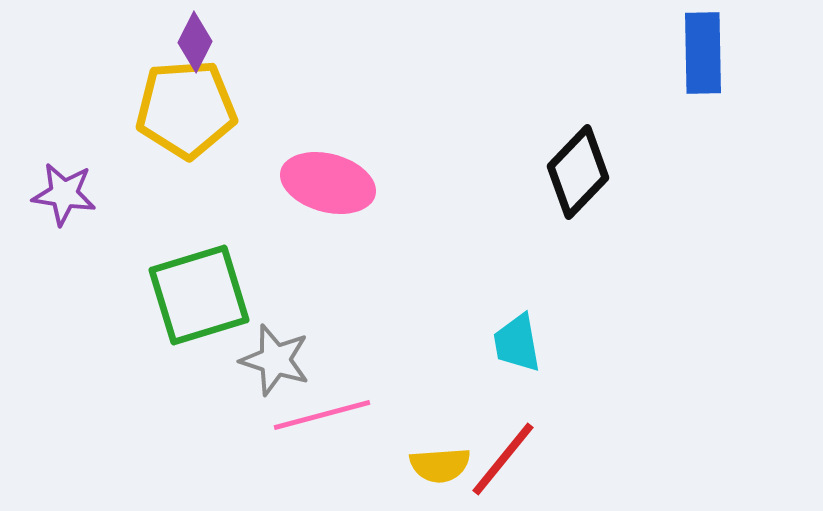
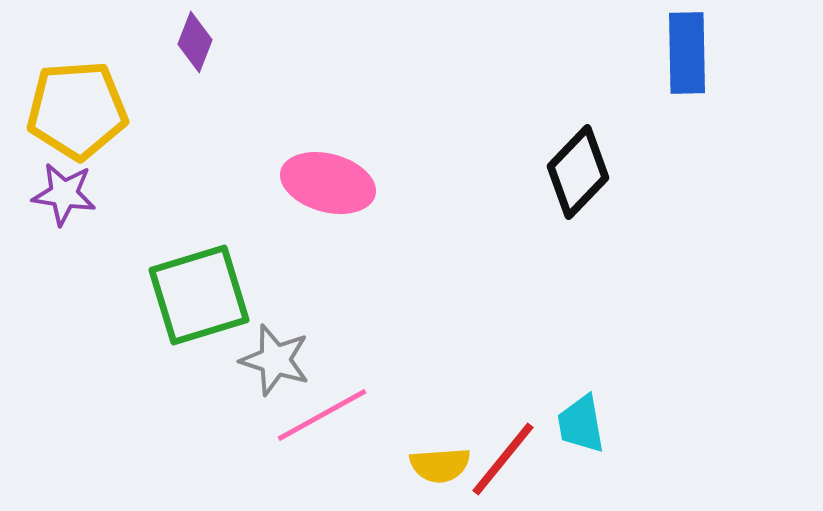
purple diamond: rotated 6 degrees counterclockwise
blue rectangle: moved 16 px left
yellow pentagon: moved 109 px left, 1 px down
cyan trapezoid: moved 64 px right, 81 px down
pink line: rotated 14 degrees counterclockwise
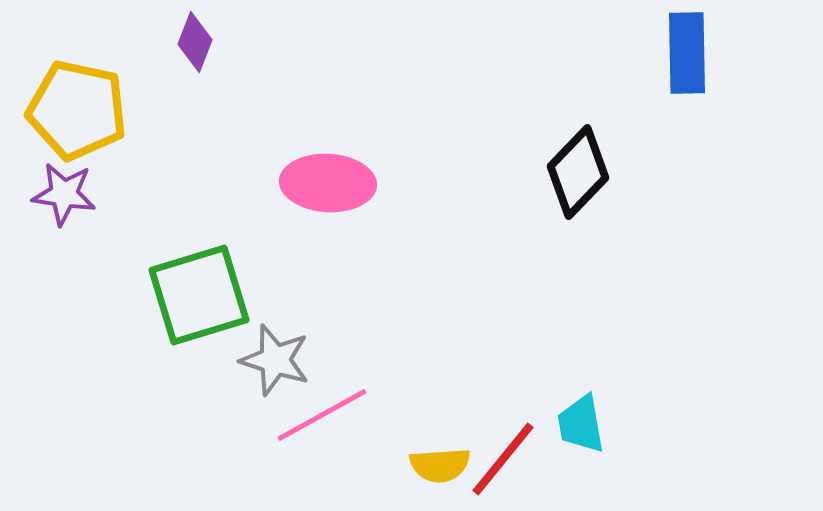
yellow pentagon: rotated 16 degrees clockwise
pink ellipse: rotated 12 degrees counterclockwise
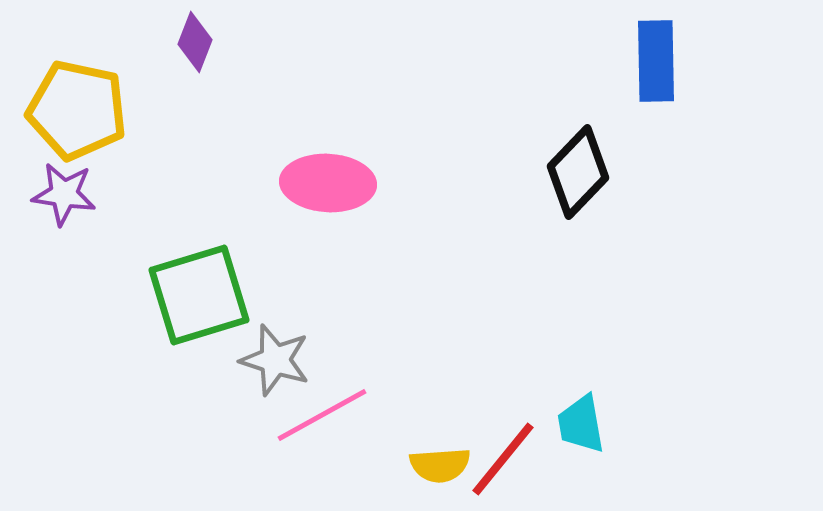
blue rectangle: moved 31 px left, 8 px down
